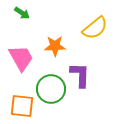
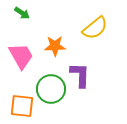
pink trapezoid: moved 2 px up
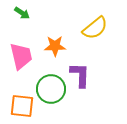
pink trapezoid: rotated 16 degrees clockwise
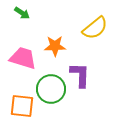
pink trapezoid: moved 2 px right, 2 px down; rotated 60 degrees counterclockwise
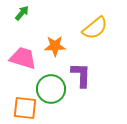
green arrow: rotated 84 degrees counterclockwise
purple L-shape: moved 1 px right
orange square: moved 3 px right, 2 px down
